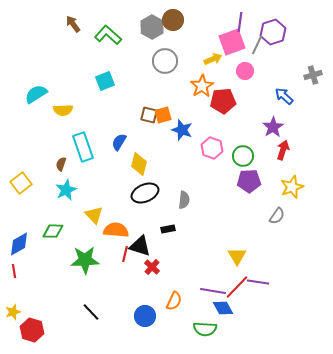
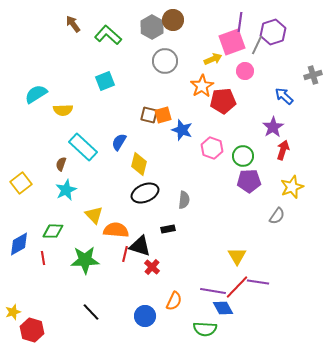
cyan rectangle at (83, 147): rotated 28 degrees counterclockwise
red line at (14, 271): moved 29 px right, 13 px up
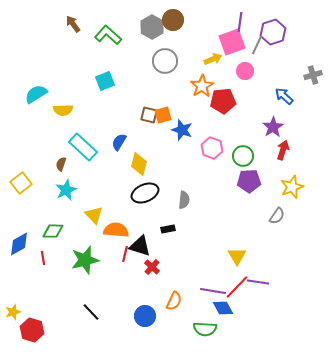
green star at (85, 260): rotated 12 degrees counterclockwise
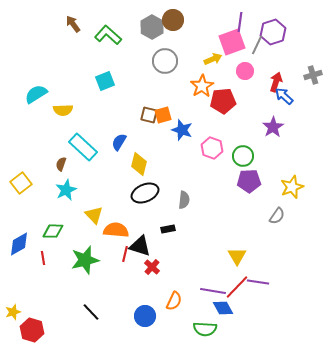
red arrow at (283, 150): moved 7 px left, 68 px up
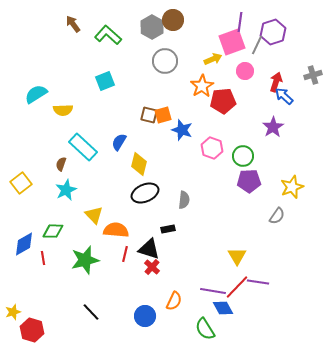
blue diamond at (19, 244): moved 5 px right
black triangle at (140, 246): moved 9 px right, 3 px down
green semicircle at (205, 329): rotated 55 degrees clockwise
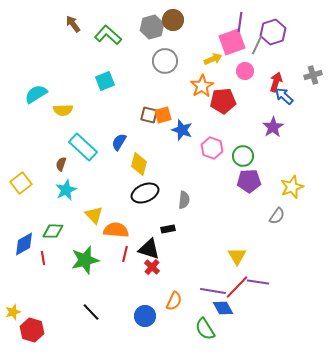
gray hexagon at (152, 27): rotated 15 degrees clockwise
